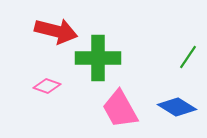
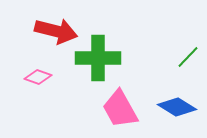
green line: rotated 10 degrees clockwise
pink diamond: moved 9 px left, 9 px up
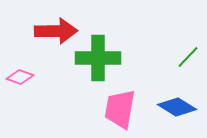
red arrow: rotated 15 degrees counterclockwise
pink diamond: moved 18 px left
pink trapezoid: rotated 39 degrees clockwise
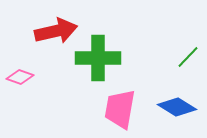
red arrow: rotated 12 degrees counterclockwise
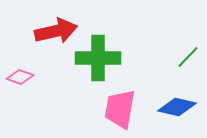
blue diamond: rotated 18 degrees counterclockwise
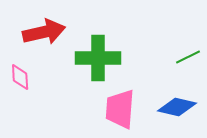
red arrow: moved 12 px left, 1 px down
green line: rotated 20 degrees clockwise
pink diamond: rotated 68 degrees clockwise
pink trapezoid: rotated 6 degrees counterclockwise
